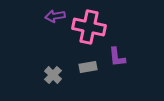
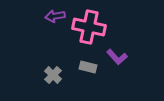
purple L-shape: rotated 35 degrees counterclockwise
gray rectangle: rotated 24 degrees clockwise
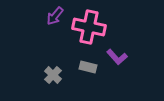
purple arrow: rotated 42 degrees counterclockwise
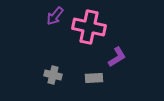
purple L-shape: rotated 80 degrees counterclockwise
gray rectangle: moved 6 px right, 11 px down; rotated 18 degrees counterclockwise
gray cross: rotated 30 degrees counterclockwise
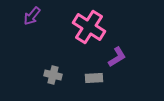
purple arrow: moved 23 px left
pink cross: rotated 20 degrees clockwise
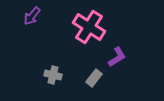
gray rectangle: rotated 48 degrees counterclockwise
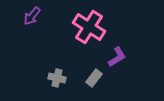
gray cross: moved 4 px right, 3 px down
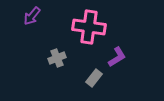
pink cross: rotated 24 degrees counterclockwise
gray cross: moved 20 px up; rotated 36 degrees counterclockwise
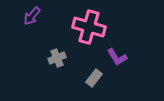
pink cross: rotated 8 degrees clockwise
purple L-shape: rotated 90 degrees clockwise
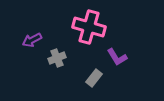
purple arrow: moved 24 px down; rotated 24 degrees clockwise
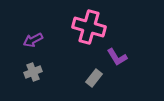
purple arrow: moved 1 px right
gray cross: moved 24 px left, 14 px down
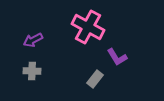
pink cross: moved 1 px left; rotated 12 degrees clockwise
gray cross: moved 1 px left, 1 px up; rotated 24 degrees clockwise
gray rectangle: moved 1 px right, 1 px down
